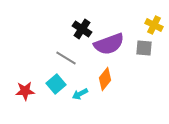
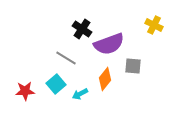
gray square: moved 11 px left, 18 px down
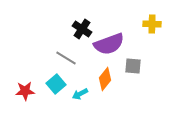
yellow cross: moved 2 px left, 1 px up; rotated 24 degrees counterclockwise
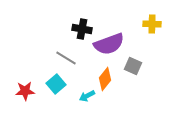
black cross: rotated 24 degrees counterclockwise
gray square: rotated 18 degrees clockwise
cyan arrow: moved 7 px right, 2 px down
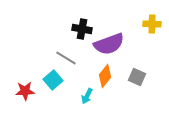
gray square: moved 4 px right, 11 px down
orange diamond: moved 3 px up
cyan square: moved 3 px left, 4 px up
cyan arrow: rotated 35 degrees counterclockwise
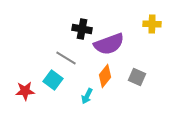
cyan square: rotated 12 degrees counterclockwise
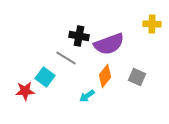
black cross: moved 3 px left, 7 px down
cyan square: moved 8 px left, 3 px up
cyan arrow: rotated 28 degrees clockwise
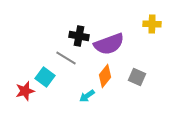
red star: rotated 12 degrees counterclockwise
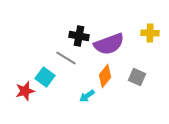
yellow cross: moved 2 px left, 9 px down
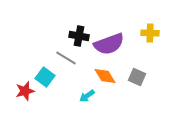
orange diamond: rotated 70 degrees counterclockwise
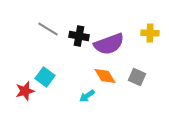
gray line: moved 18 px left, 29 px up
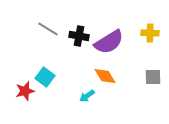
purple semicircle: moved 2 px up; rotated 12 degrees counterclockwise
gray square: moved 16 px right; rotated 24 degrees counterclockwise
